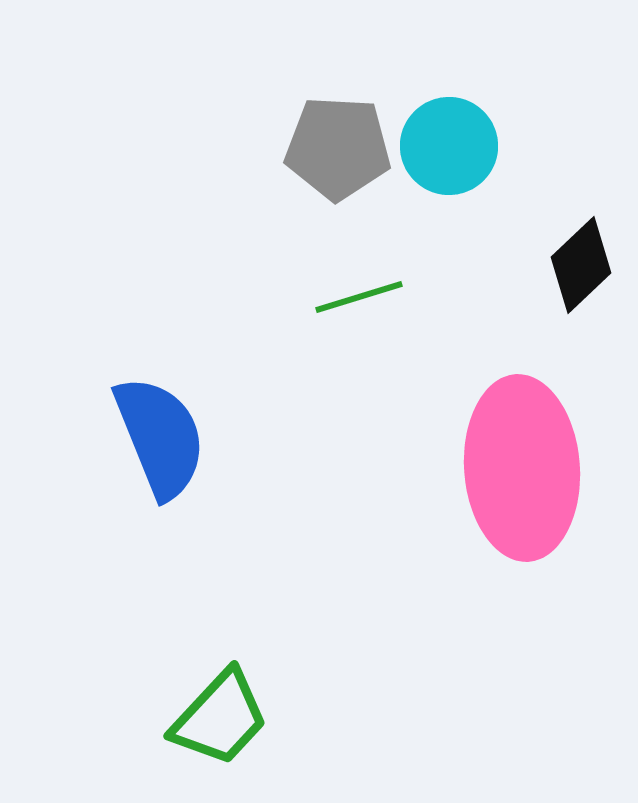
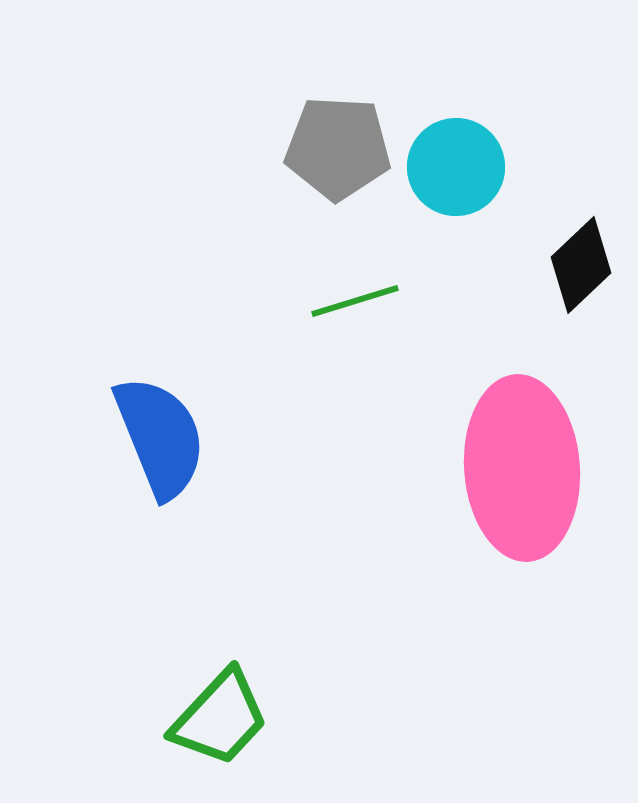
cyan circle: moved 7 px right, 21 px down
green line: moved 4 px left, 4 px down
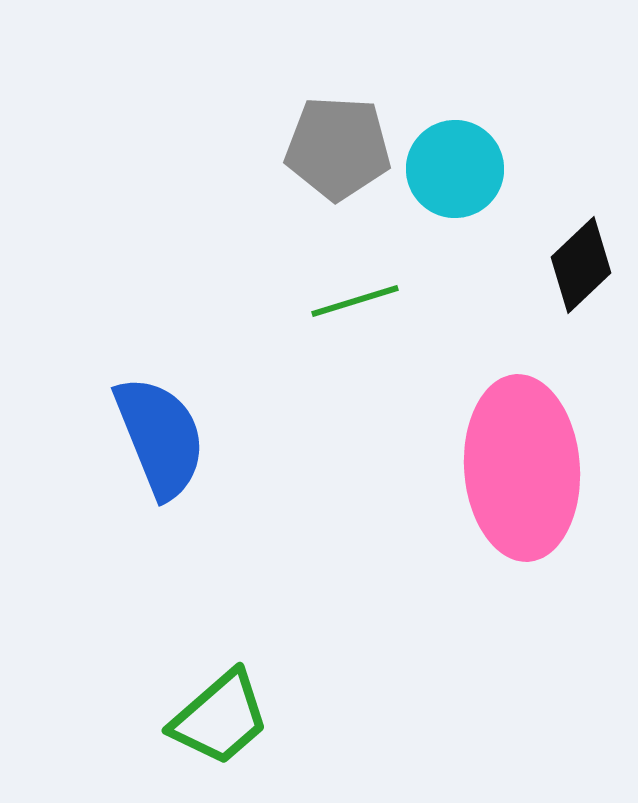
cyan circle: moved 1 px left, 2 px down
green trapezoid: rotated 6 degrees clockwise
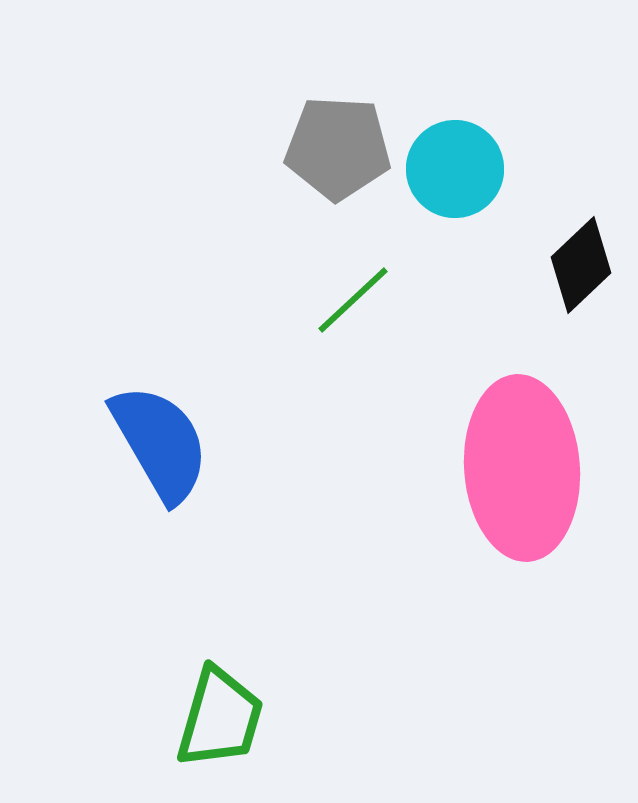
green line: moved 2 px left, 1 px up; rotated 26 degrees counterclockwise
blue semicircle: moved 6 px down; rotated 8 degrees counterclockwise
green trapezoid: rotated 33 degrees counterclockwise
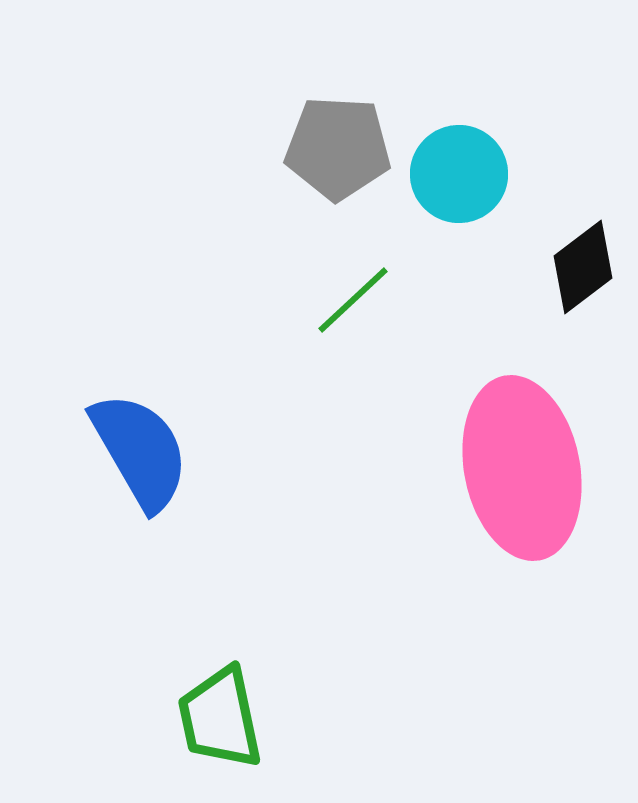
cyan circle: moved 4 px right, 5 px down
black diamond: moved 2 px right, 2 px down; rotated 6 degrees clockwise
blue semicircle: moved 20 px left, 8 px down
pink ellipse: rotated 7 degrees counterclockwise
green trapezoid: rotated 152 degrees clockwise
